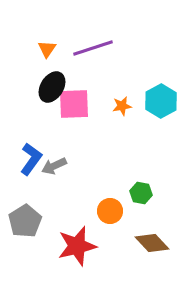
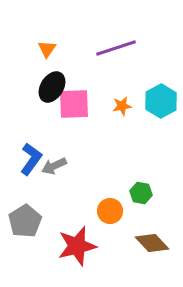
purple line: moved 23 px right
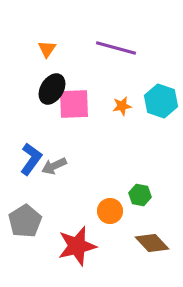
purple line: rotated 33 degrees clockwise
black ellipse: moved 2 px down
cyan hexagon: rotated 12 degrees counterclockwise
green hexagon: moved 1 px left, 2 px down
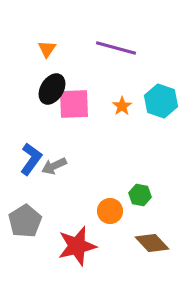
orange star: rotated 24 degrees counterclockwise
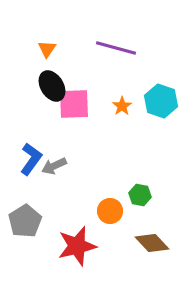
black ellipse: moved 3 px up; rotated 64 degrees counterclockwise
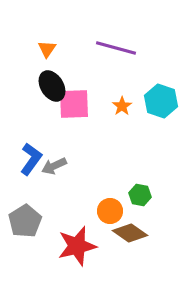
brown diamond: moved 22 px left, 10 px up; rotated 12 degrees counterclockwise
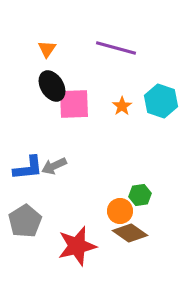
blue L-shape: moved 3 px left, 9 px down; rotated 48 degrees clockwise
green hexagon: rotated 20 degrees counterclockwise
orange circle: moved 10 px right
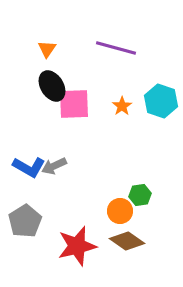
blue L-shape: moved 1 px right, 1 px up; rotated 36 degrees clockwise
brown diamond: moved 3 px left, 8 px down
